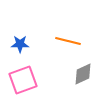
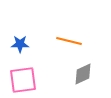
orange line: moved 1 px right
pink square: rotated 12 degrees clockwise
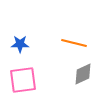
orange line: moved 5 px right, 2 px down
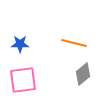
gray diamond: rotated 15 degrees counterclockwise
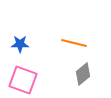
pink square: rotated 28 degrees clockwise
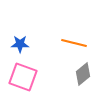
pink square: moved 3 px up
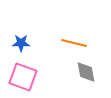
blue star: moved 1 px right, 1 px up
gray diamond: moved 3 px right, 2 px up; rotated 60 degrees counterclockwise
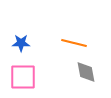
pink square: rotated 20 degrees counterclockwise
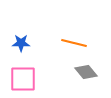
gray diamond: rotated 30 degrees counterclockwise
pink square: moved 2 px down
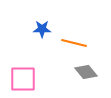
blue star: moved 21 px right, 14 px up
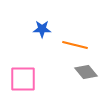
orange line: moved 1 px right, 2 px down
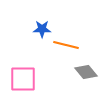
orange line: moved 9 px left
